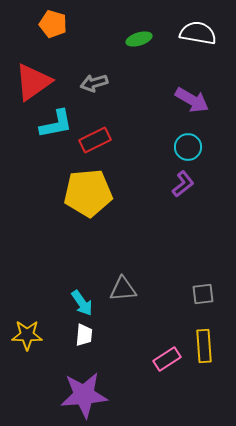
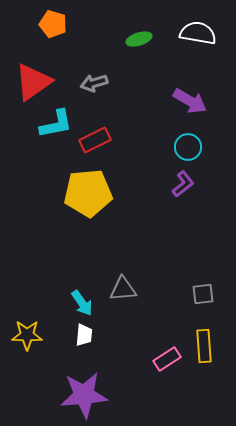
purple arrow: moved 2 px left, 1 px down
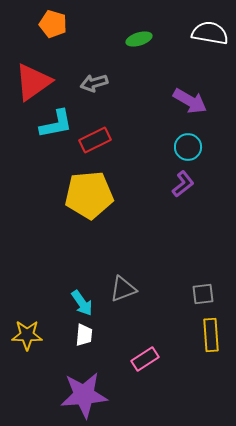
white semicircle: moved 12 px right
yellow pentagon: moved 1 px right, 2 px down
gray triangle: rotated 16 degrees counterclockwise
yellow rectangle: moved 7 px right, 11 px up
pink rectangle: moved 22 px left
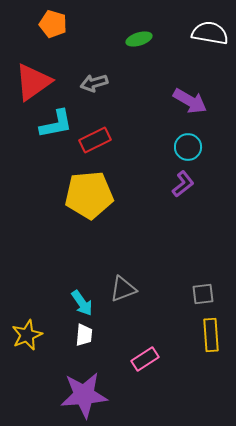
yellow star: rotated 24 degrees counterclockwise
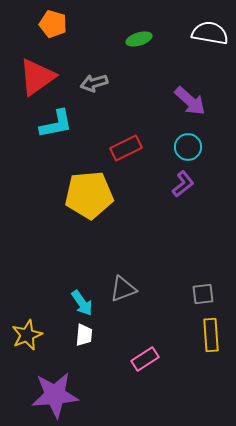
red triangle: moved 4 px right, 5 px up
purple arrow: rotated 12 degrees clockwise
red rectangle: moved 31 px right, 8 px down
purple star: moved 29 px left
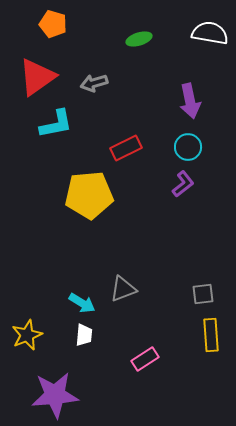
purple arrow: rotated 36 degrees clockwise
cyan arrow: rotated 24 degrees counterclockwise
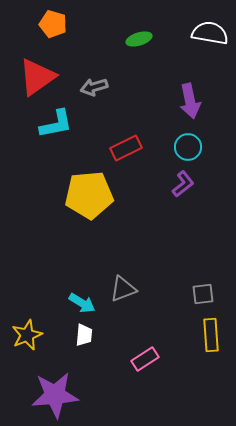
gray arrow: moved 4 px down
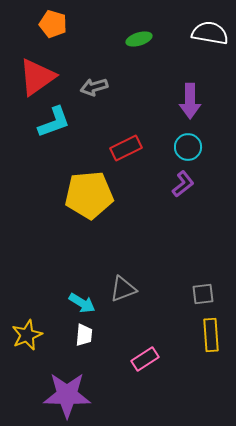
purple arrow: rotated 12 degrees clockwise
cyan L-shape: moved 2 px left, 2 px up; rotated 9 degrees counterclockwise
purple star: moved 12 px right; rotated 6 degrees clockwise
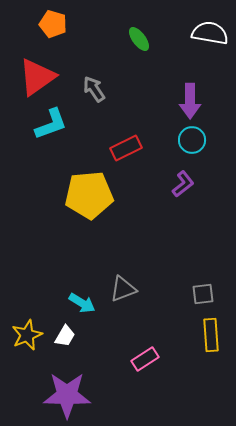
green ellipse: rotated 70 degrees clockwise
gray arrow: moved 2 px down; rotated 72 degrees clockwise
cyan L-shape: moved 3 px left, 2 px down
cyan circle: moved 4 px right, 7 px up
white trapezoid: moved 19 px left, 1 px down; rotated 25 degrees clockwise
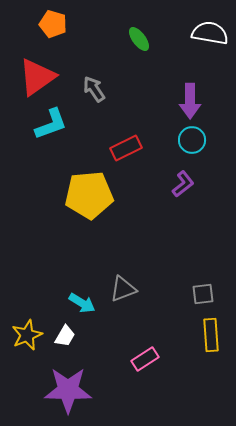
purple star: moved 1 px right, 5 px up
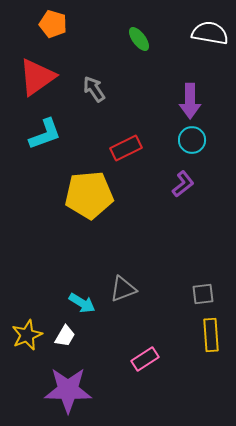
cyan L-shape: moved 6 px left, 10 px down
